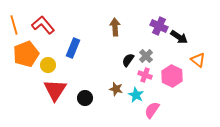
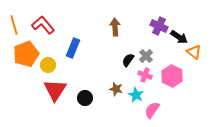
orange triangle: moved 4 px left, 8 px up
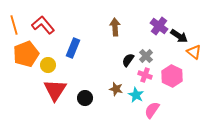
purple cross: rotated 12 degrees clockwise
black arrow: moved 1 px up
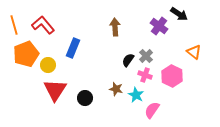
black arrow: moved 22 px up
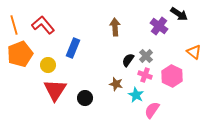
orange pentagon: moved 6 px left
brown star: moved 5 px up
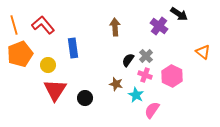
blue rectangle: rotated 30 degrees counterclockwise
orange triangle: moved 9 px right
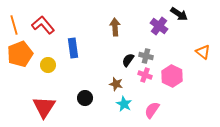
gray cross: rotated 32 degrees counterclockwise
red triangle: moved 11 px left, 17 px down
cyan star: moved 12 px left, 9 px down
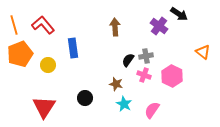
gray cross: rotated 24 degrees counterclockwise
pink cross: moved 1 px left
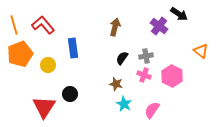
brown arrow: rotated 18 degrees clockwise
orange triangle: moved 2 px left, 1 px up
black semicircle: moved 6 px left, 2 px up
black circle: moved 15 px left, 4 px up
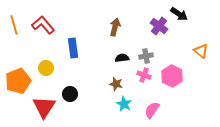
orange pentagon: moved 2 px left, 27 px down
black semicircle: rotated 48 degrees clockwise
yellow circle: moved 2 px left, 3 px down
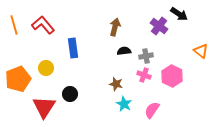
black semicircle: moved 2 px right, 7 px up
orange pentagon: moved 2 px up
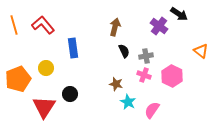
black semicircle: rotated 72 degrees clockwise
cyan star: moved 4 px right, 2 px up
